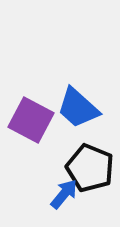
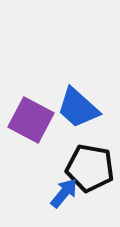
black pentagon: rotated 12 degrees counterclockwise
blue arrow: moved 1 px up
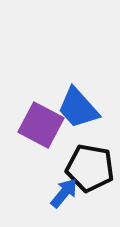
blue trapezoid: rotated 6 degrees clockwise
purple square: moved 10 px right, 5 px down
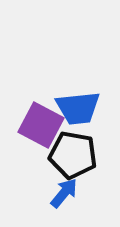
blue trapezoid: rotated 54 degrees counterclockwise
black pentagon: moved 17 px left, 13 px up
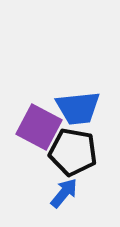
purple square: moved 2 px left, 2 px down
black pentagon: moved 3 px up
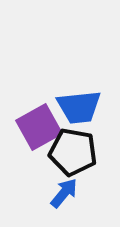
blue trapezoid: moved 1 px right, 1 px up
purple square: rotated 33 degrees clockwise
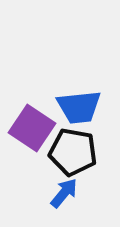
purple square: moved 7 px left, 1 px down; rotated 27 degrees counterclockwise
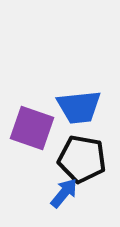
purple square: rotated 15 degrees counterclockwise
black pentagon: moved 9 px right, 7 px down
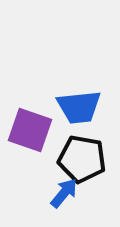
purple square: moved 2 px left, 2 px down
